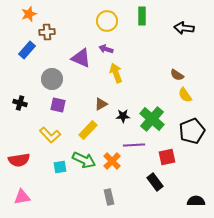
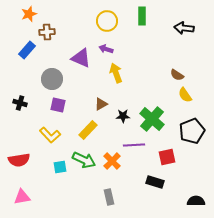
black rectangle: rotated 36 degrees counterclockwise
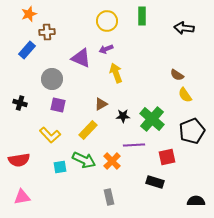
purple arrow: rotated 40 degrees counterclockwise
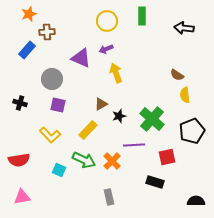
yellow semicircle: rotated 28 degrees clockwise
black star: moved 4 px left; rotated 16 degrees counterclockwise
cyan square: moved 1 px left, 3 px down; rotated 32 degrees clockwise
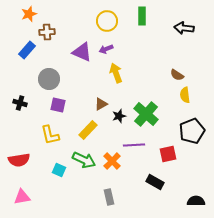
purple triangle: moved 1 px right, 6 px up
gray circle: moved 3 px left
green cross: moved 6 px left, 5 px up
yellow L-shape: rotated 30 degrees clockwise
red square: moved 1 px right, 3 px up
black rectangle: rotated 12 degrees clockwise
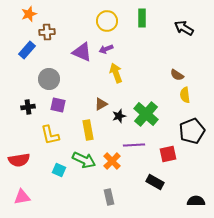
green rectangle: moved 2 px down
black arrow: rotated 24 degrees clockwise
black cross: moved 8 px right, 4 px down; rotated 24 degrees counterclockwise
yellow rectangle: rotated 54 degrees counterclockwise
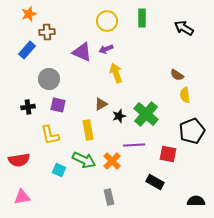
red square: rotated 24 degrees clockwise
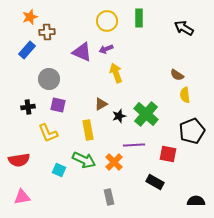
orange star: moved 1 px right, 3 px down
green rectangle: moved 3 px left
yellow L-shape: moved 2 px left, 2 px up; rotated 10 degrees counterclockwise
orange cross: moved 2 px right, 1 px down
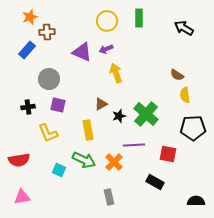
black pentagon: moved 1 px right, 3 px up; rotated 20 degrees clockwise
